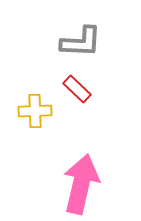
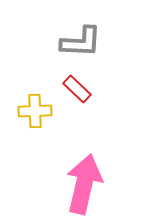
pink arrow: moved 3 px right
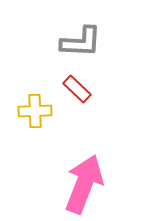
pink arrow: rotated 8 degrees clockwise
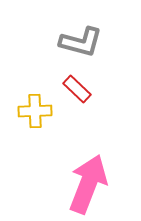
gray L-shape: rotated 12 degrees clockwise
pink arrow: moved 4 px right
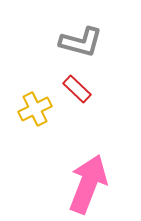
yellow cross: moved 2 px up; rotated 24 degrees counterclockwise
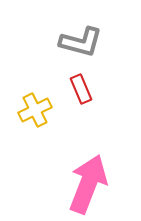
red rectangle: moved 4 px right; rotated 24 degrees clockwise
yellow cross: moved 1 px down
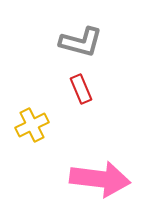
yellow cross: moved 3 px left, 15 px down
pink arrow: moved 12 px right, 5 px up; rotated 76 degrees clockwise
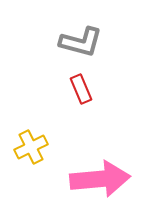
yellow cross: moved 1 px left, 22 px down
pink arrow: rotated 12 degrees counterclockwise
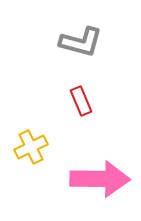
red rectangle: moved 12 px down
pink arrow: rotated 6 degrees clockwise
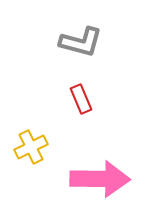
red rectangle: moved 2 px up
